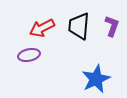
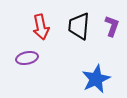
red arrow: moved 1 px left, 1 px up; rotated 75 degrees counterclockwise
purple ellipse: moved 2 px left, 3 px down
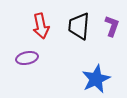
red arrow: moved 1 px up
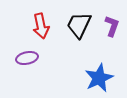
black trapezoid: moved 1 px up; rotated 20 degrees clockwise
blue star: moved 3 px right, 1 px up
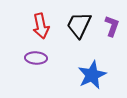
purple ellipse: moved 9 px right; rotated 15 degrees clockwise
blue star: moved 7 px left, 3 px up
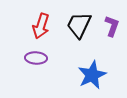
red arrow: rotated 30 degrees clockwise
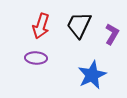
purple L-shape: moved 8 px down; rotated 10 degrees clockwise
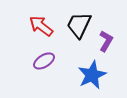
red arrow: rotated 110 degrees clockwise
purple L-shape: moved 6 px left, 7 px down
purple ellipse: moved 8 px right, 3 px down; rotated 35 degrees counterclockwise
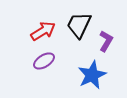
red arrow: moved 2 px right, 5 px down; rotated 110 degrees clockwise
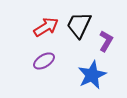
red arrow: moved 3 px right, 4 px up
